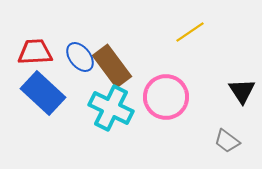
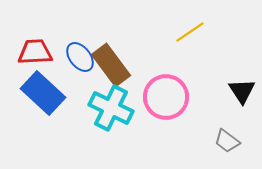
brown rectangle: moved 1 px left, 1 px up
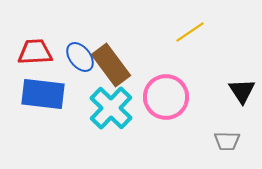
blue rectangle: moved 1 px down; rotated 36 degrees counterclockwise
cyan cross: rotated 18 degrees clockwise
gray trapezoid: rotated 36 degrees counterclockwise
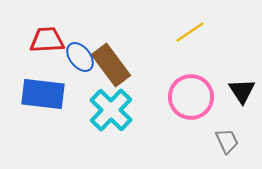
red trapezoid: moved 12 px right, 12 px up
pink circle: moved 25 px right
cyan cross: moved 2 px down
gray trapezoid: rotated 116 degrees counterclockwise
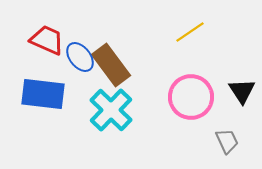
red trapezoid: rotated 27 degrees clockwise
